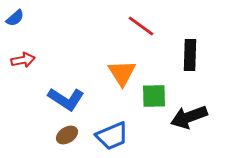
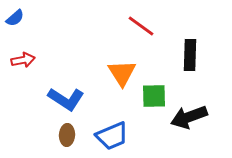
brown ellipse: rotated 55 degrees counterclockwise
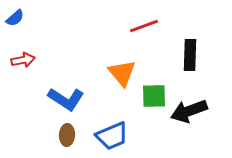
red line: moved 3 px right; rotated 56 degrees counterclockwise
orange triangle: rotated 8 degrees counterclockwise
black arrow: moved 6 px up
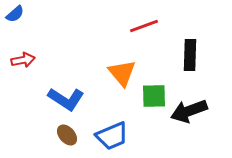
blue semicircle: moved 4 px up
brown ellipse: rotated 45 degrees counterclockwise
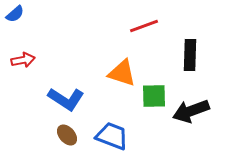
orange triangle: rotated 32 degrees counterclockwise
black arrow: moved 2 px right
blue trapezoid: rotated 136 degrees counterclockwise
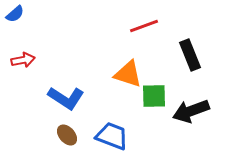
black rectangle: rotated 24 degrees counterclockwise
orange triangle: moved 6 px right, 1 px down
blue L-shape: moved 1 px up
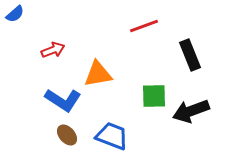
red arrow: moved 30 px right, 10 px up; rotated 10 degrees counterclockwise
orange triangle: moved 30 px left; rotated 28 degrees counterclockwise
blue L-shape: moved 3 px left, 2 px down
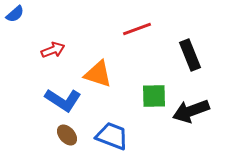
red line: moved 7 px left, 3 px down
orange triangle: rotated 28 degrees clockwise
